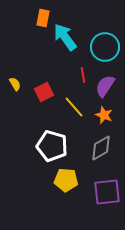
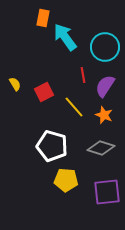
gray diamond: rotated 48 degrees clockwise
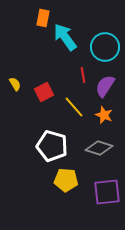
gray diamond: moved 2 px left
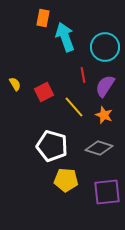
cyan arrow: rotated 16 degrees clockwise
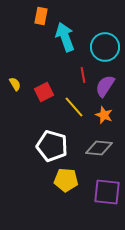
orange rectangle: moved 2 px left, 2 px up
gray diamond: rotated 12 degrees counterclockwise
purple square: rotated 12 degrees clockwise
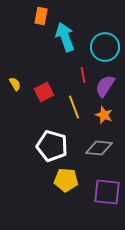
yellow line: rotated 20 degrees clockwise
